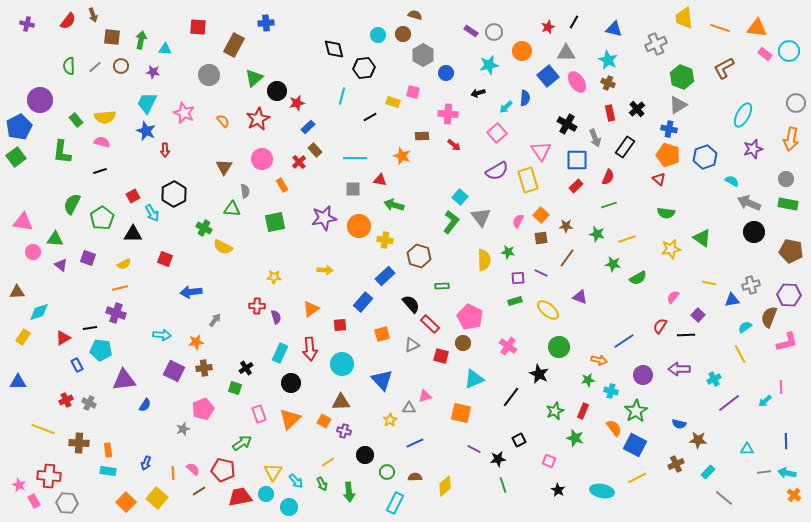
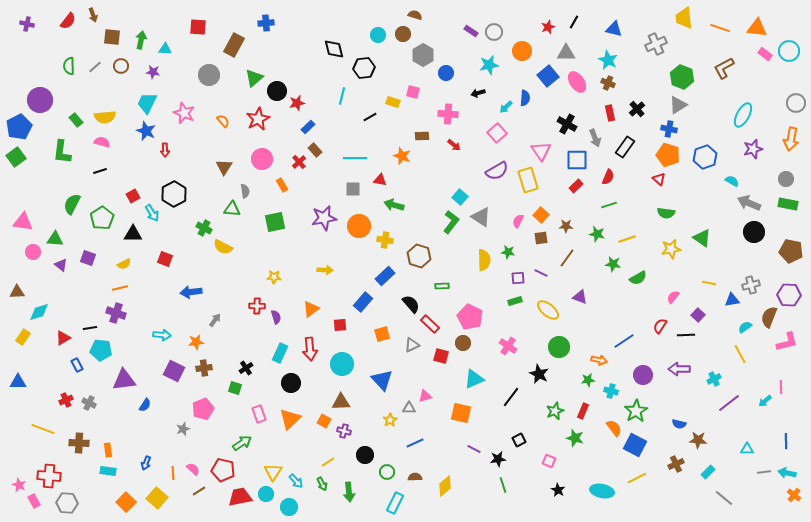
gray triangle at (481, 217): rotated 20 degrees counterclockwise
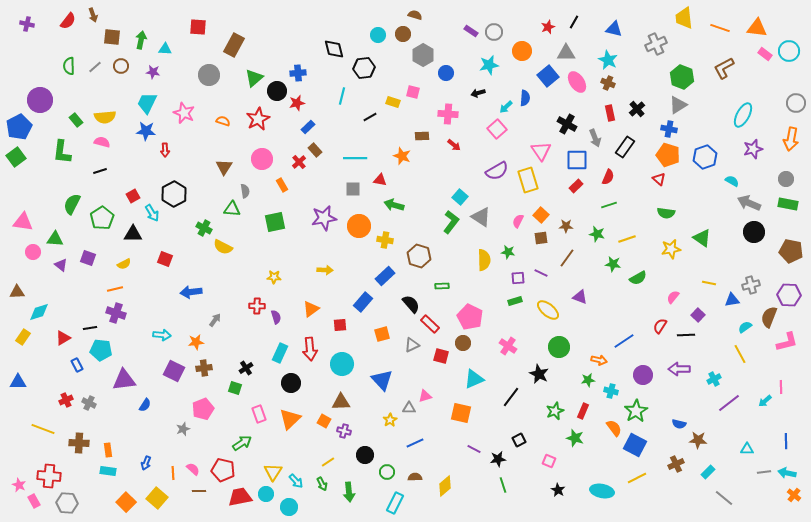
blue cross at (266, 23): moved 32 px right, 50 px down
orange semicircle at (223, 121): rotated 32 degrees counterclockwise
blue star at (146, 131): rotated 18 degrees counterclockwise
pink square at (497, 133): moved 4 px up
orange line at (120, 288): moved 5 px left, 1 px down
brown line at (199, 491): rotated 32 degrees clockwise
